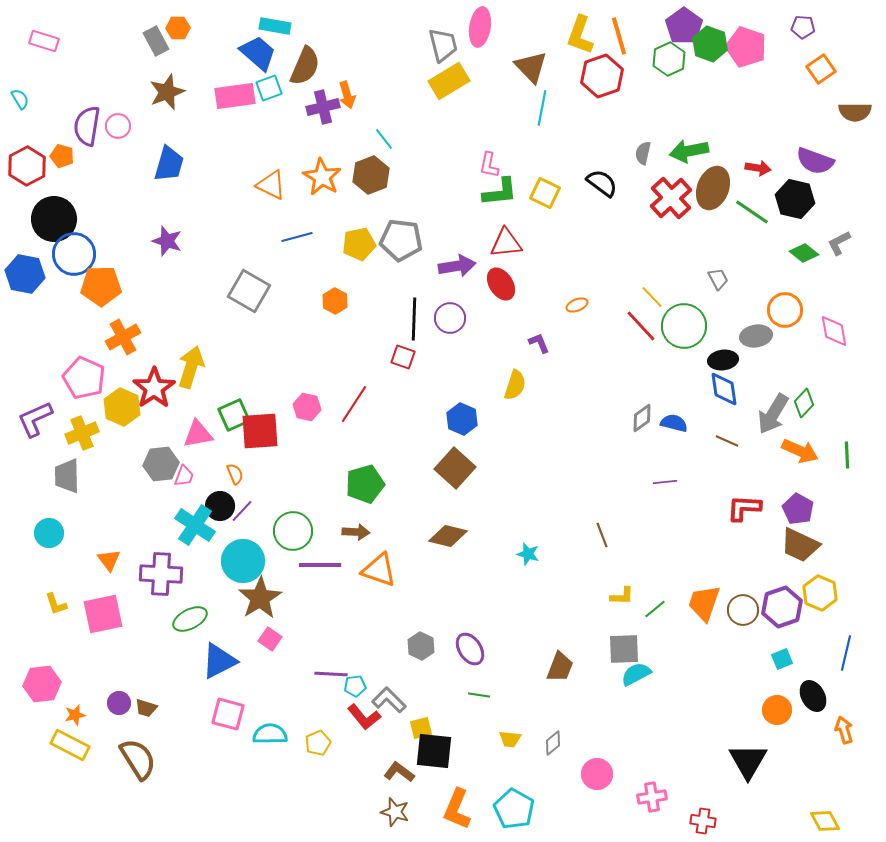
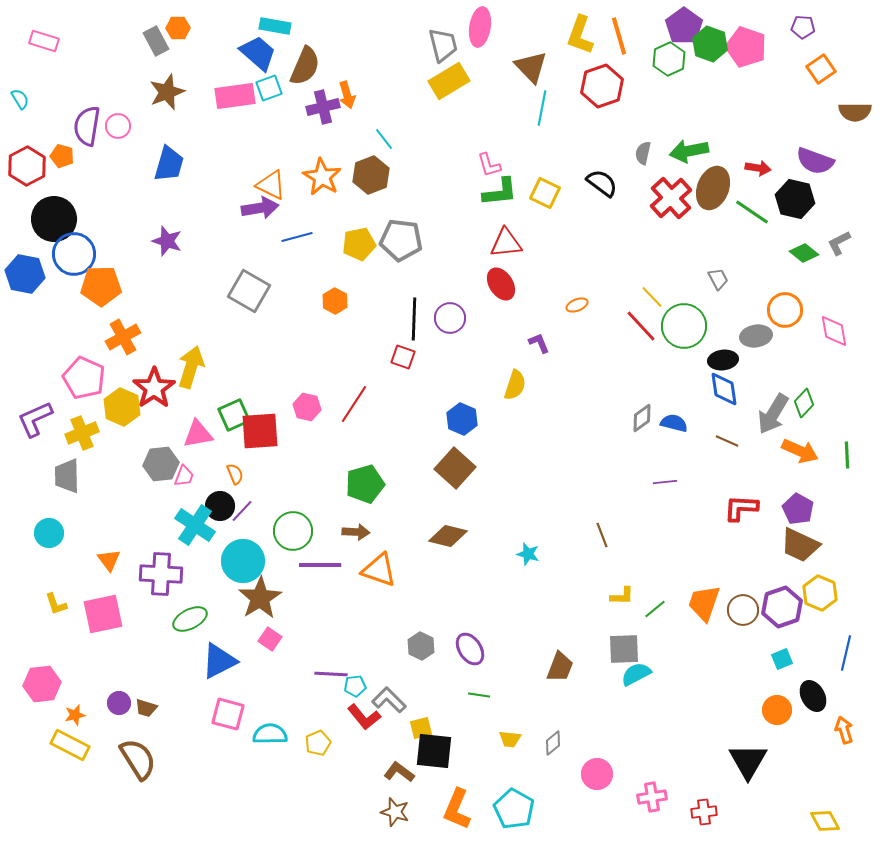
red hexagon at (602, 76): moved 10 px down
pink L-shape at (489, 165): rotated 28 degrees counterclockwise
purple arrow at (457, 266): moved 197 px left, 58 px up
red L-shape at (744, 508): moved 3 px left
red cross at (703, 821): moved 1 px right, 9 px up; rotated 15 degrees counterclockwise
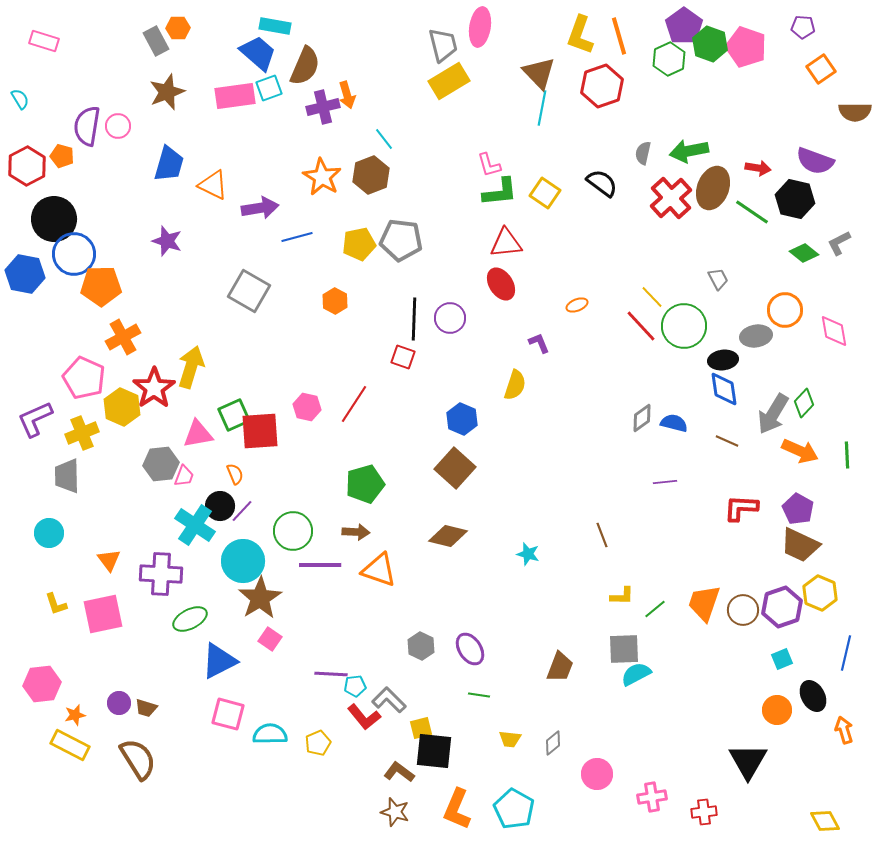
brown triangle at (531, 67): moved 8 px right, 6 px down
orange triangle at (271, 185): moved 58 px left
yellow square at (545, 193): rotated 8 degrees clockwise
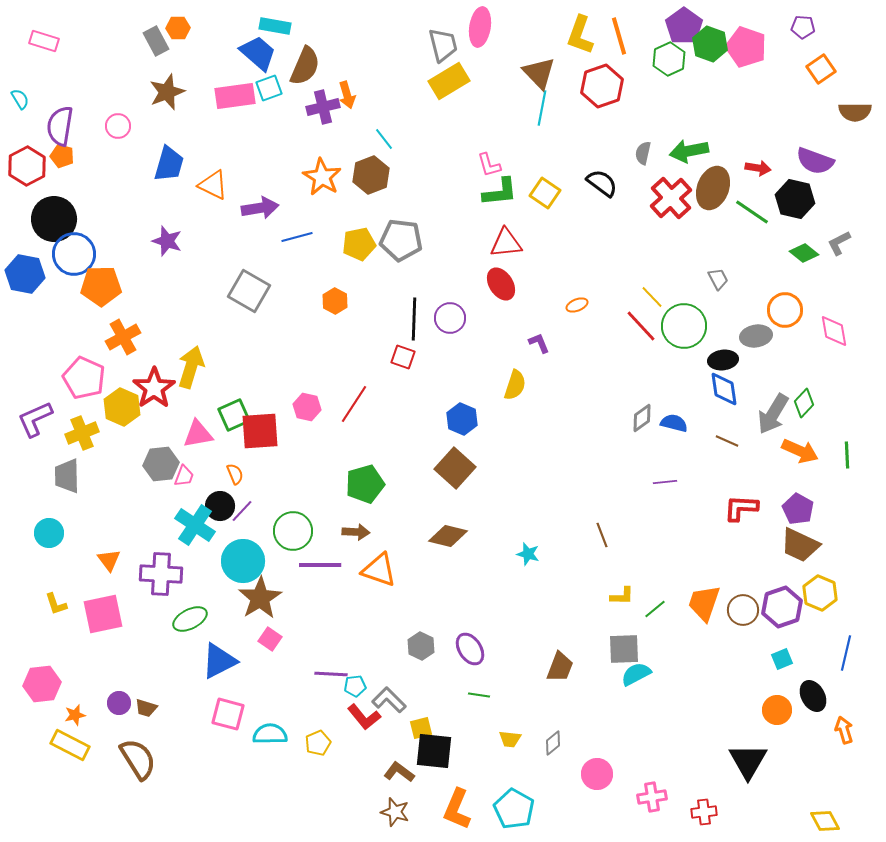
purple semicircle at (87, 126): moved 27 px left
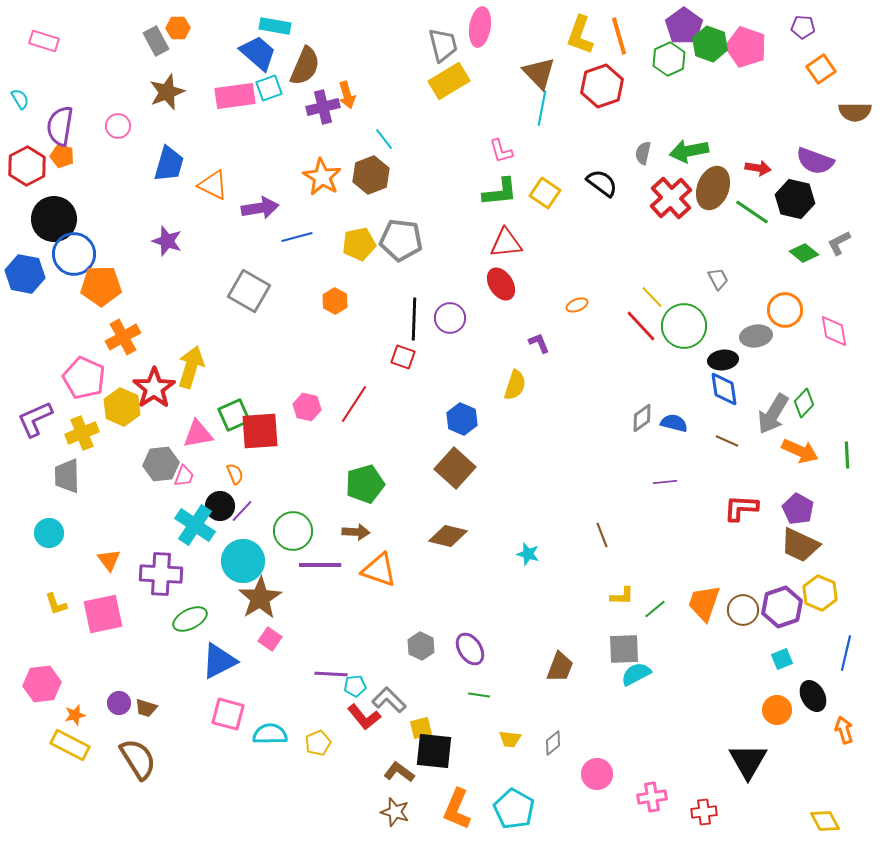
pink L-shape at (489, 165): moved 12 px right, 14 px up
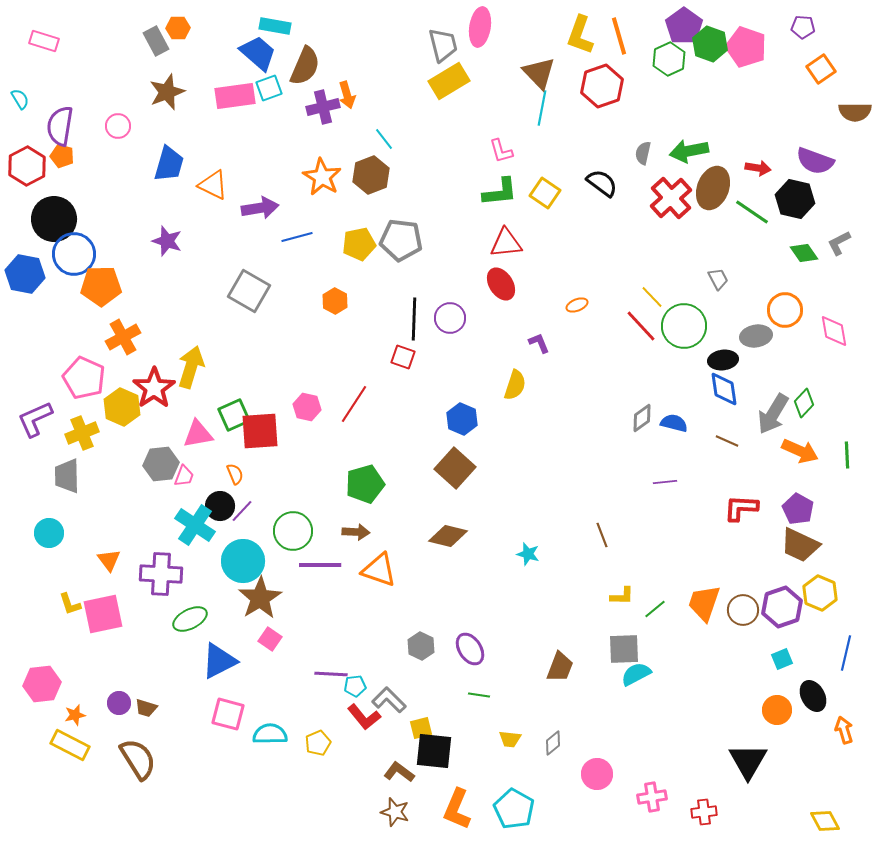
green diamond at (804, 253): rotated 16 degrees clockwise
yellow L-shape at (56, 604): moved 14 px right
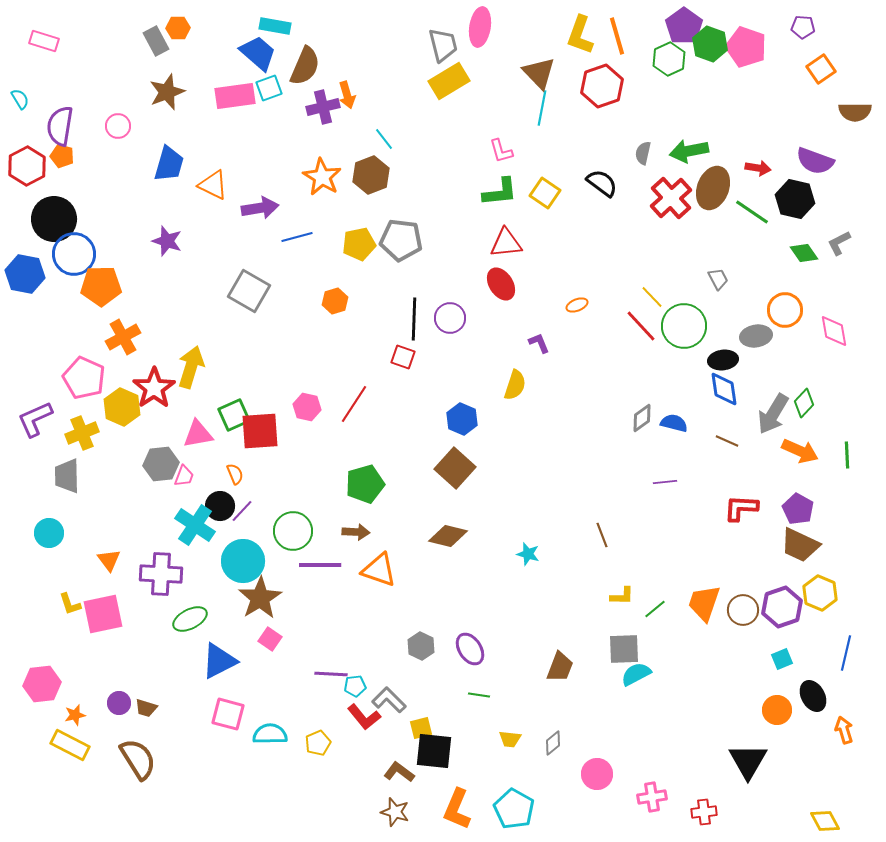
orange line at (619, 36): moved 2 px left
orange hexagon at (335, 301): rotated 15 degrees clockwise
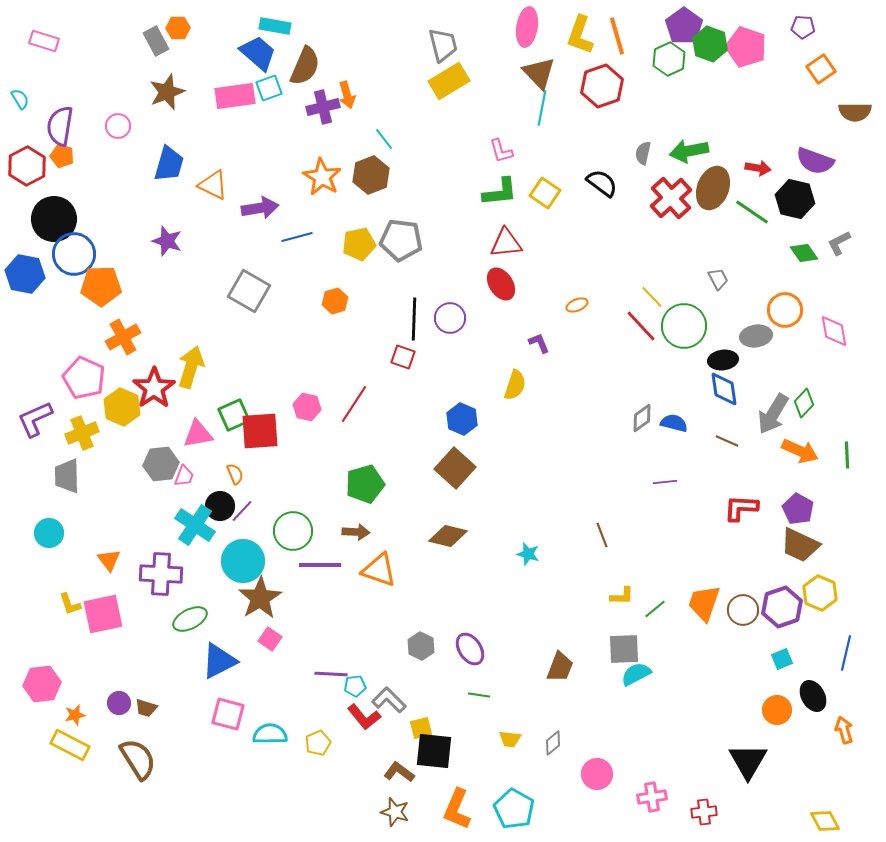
pink ellipse at (480, 27): moved 47 px right
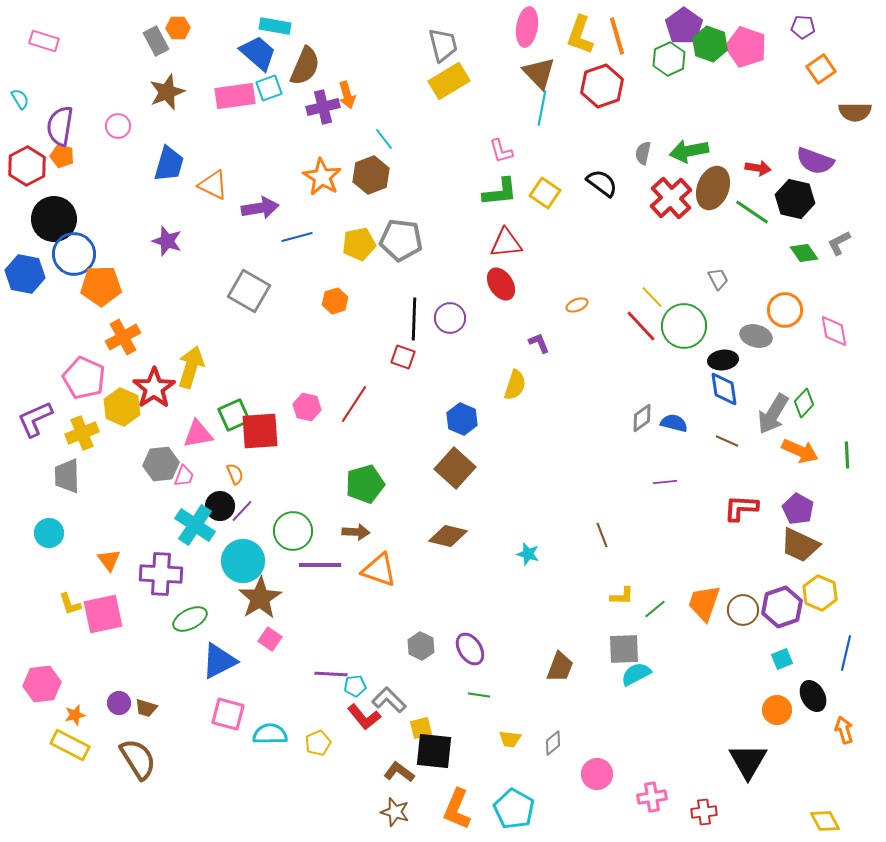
gray ellipse at (756, 336): rotated 24 degrees clockwise
